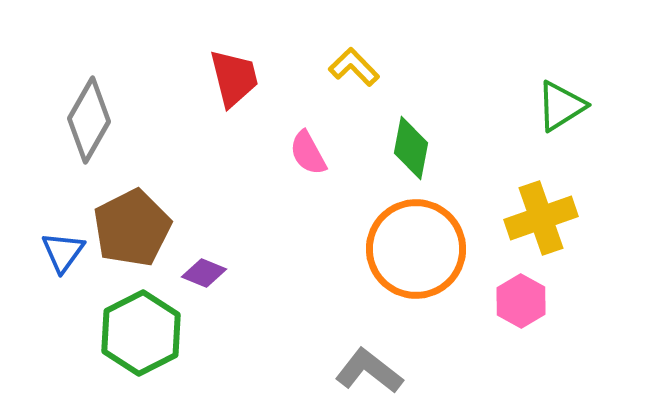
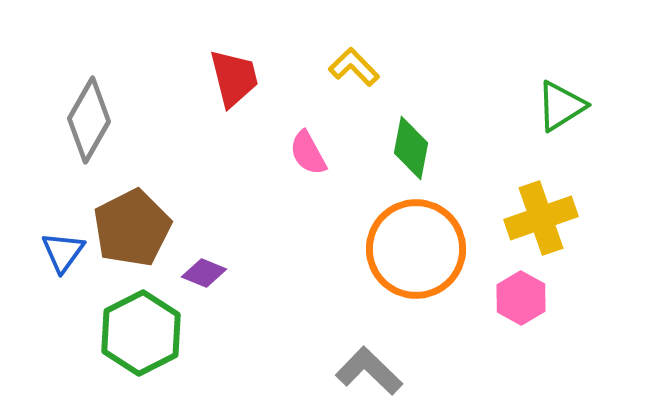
pink hexagon: moved 3 px up
gray L-shape: rotated 6 degrees clockwise
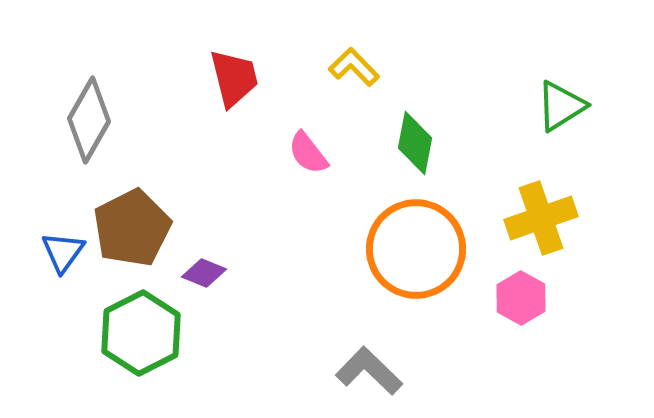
green diamond: moved 4 px right, 5 px up
pink semicircle: rotated 9 degrees counterclockwise
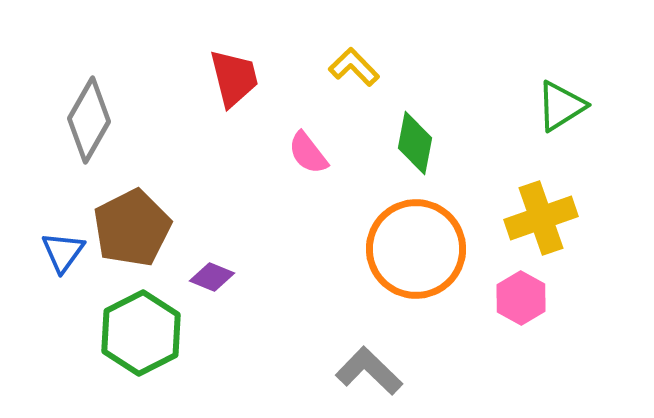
purple diamond: moved 8 px right, 4 px down
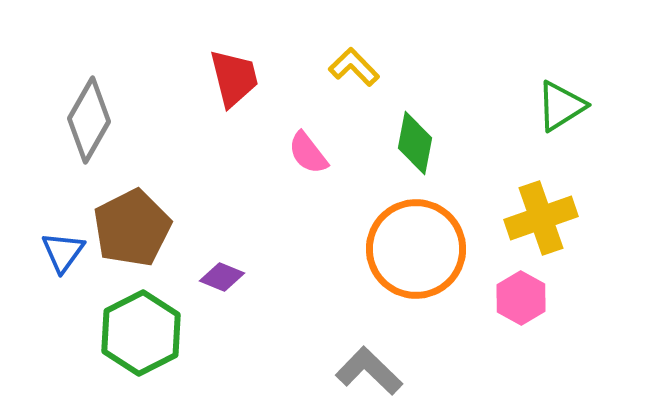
purple diamond: moved 10 px right
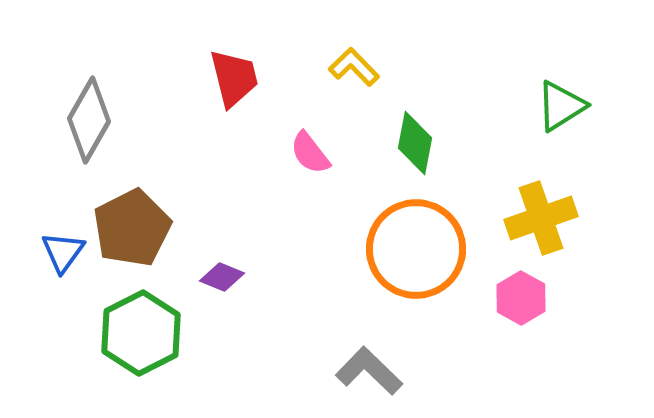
pink semicircle: moved 2 px right
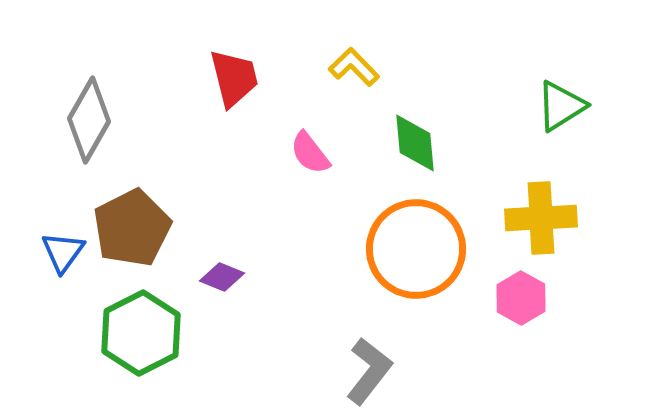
green diamond: rotated 16 degrees counterclockwise
yellow cross: rotated 16 degrees clockwise
gray L-shape: rotated 84 degrees clockwise
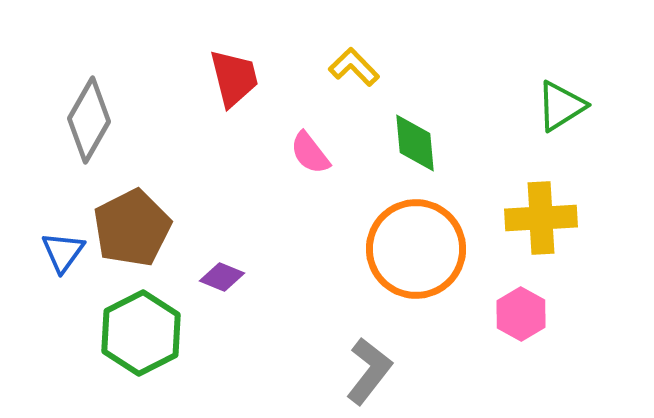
pink hexagon: moved 16 px down
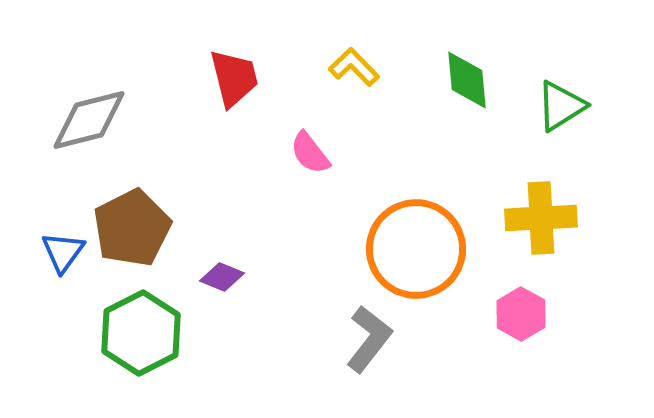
gray diamond: rotated 46 degrees clockwise
green diamond: moved 52 px right, 63 px up
gray L-shape: moved 32 px up
